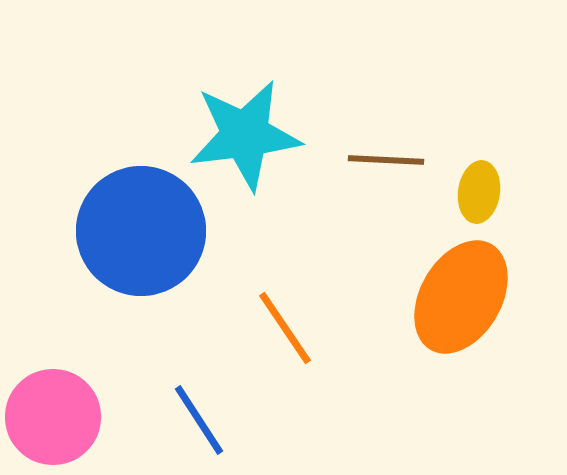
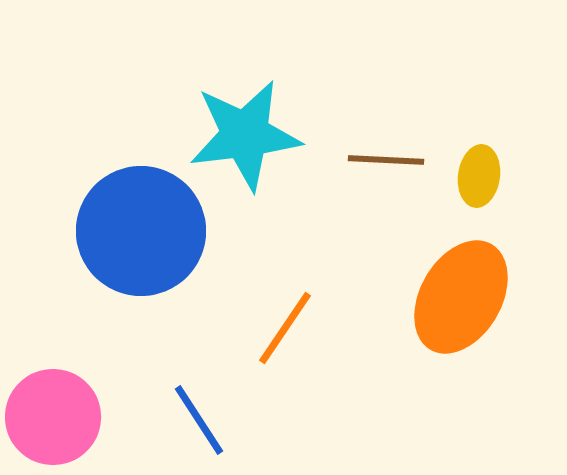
yellow ellipse: moved 16 px up
orange line: rotated 68 degrees clockwise
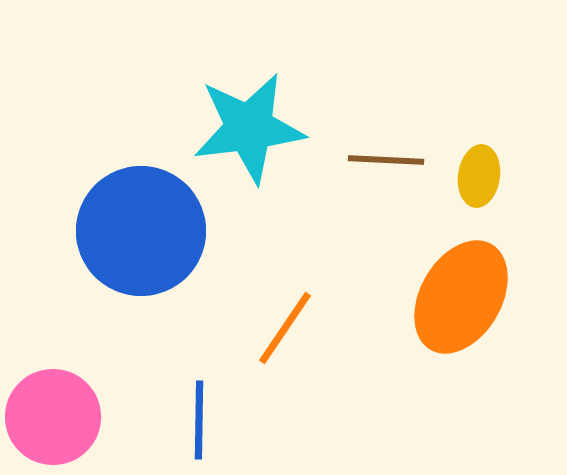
cyan star: moved 4 px right, 7 px up
blue line: rotated 34 degrees clockwise
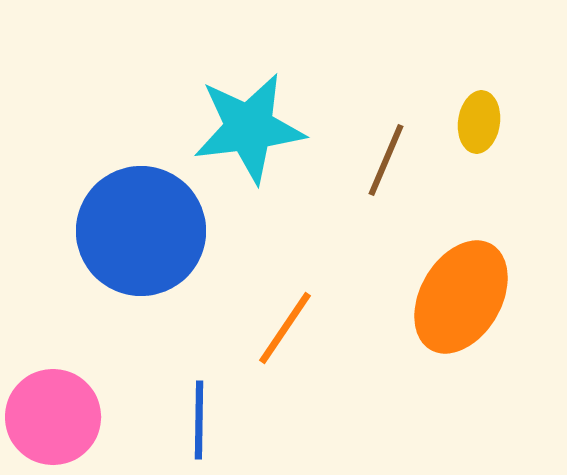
brown line: rotated 70 degrees counterclockwise
yellow ellipse: moved 54 px up
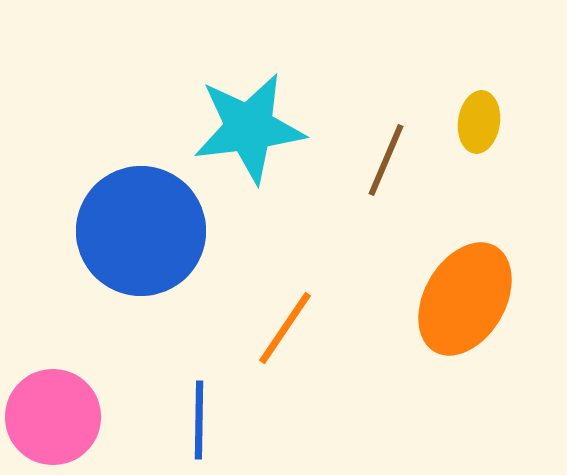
orange ellipse: moved 4 px right, 2 px down
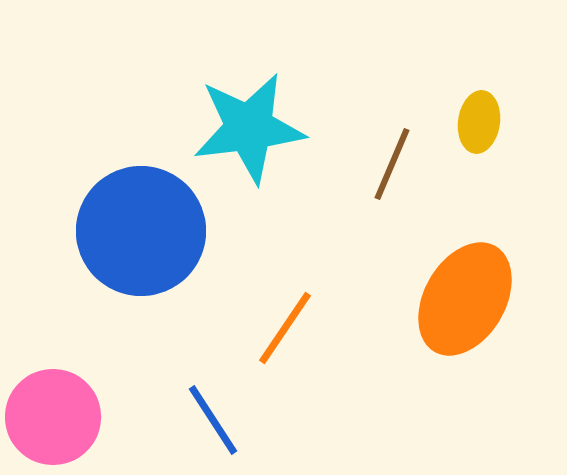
brown line: moved 6 px right, 4 px down
blue line: moved 14 px right; rotated 34 degrees counterclockwise
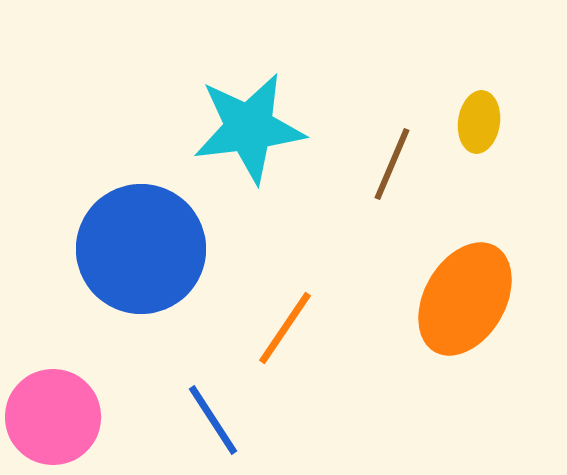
blue circle: moved 18 px down
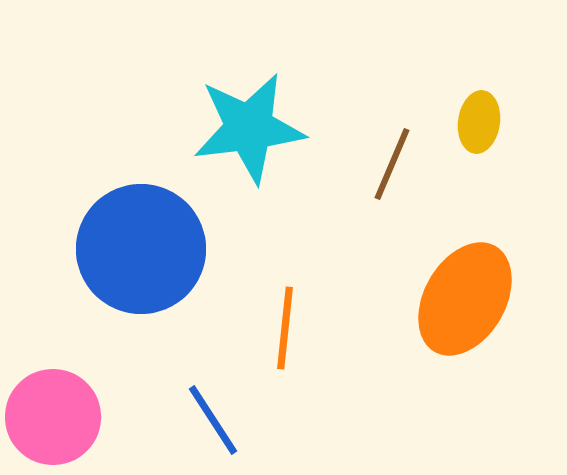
orange line: rotated 28 degrees counterclockwise
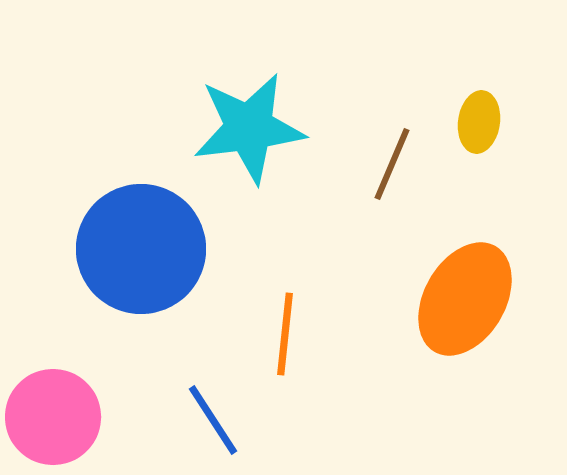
orange line: moved 6 px down
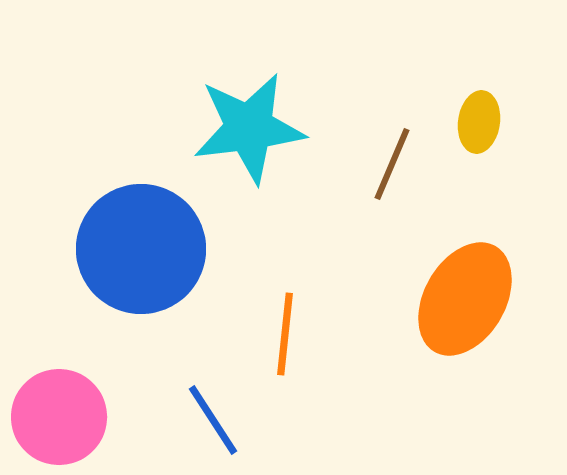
pink circle: moved 6 px right
